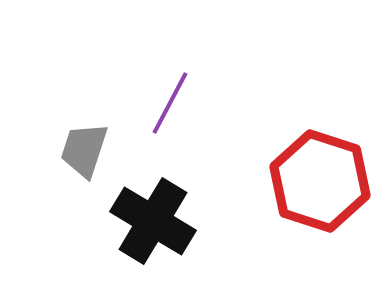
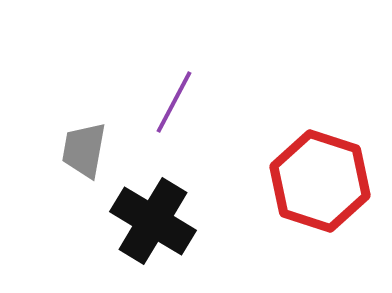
purple line: moved 4 px right, 1 px up
gray trapezoid: rotated 8 degrees counterclockwise
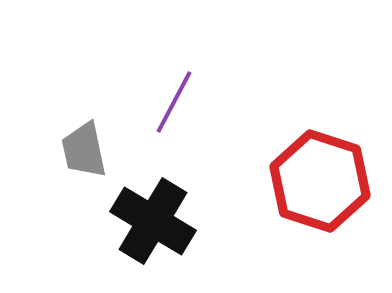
gray trapezoid: rotated 22 degrees counterclockwise
